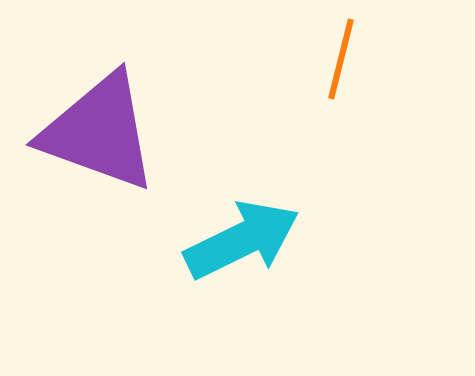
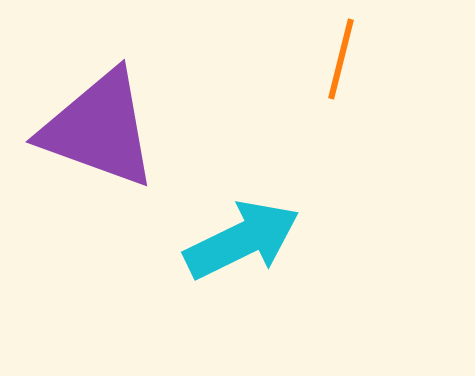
purple triangle: moved 3 px up
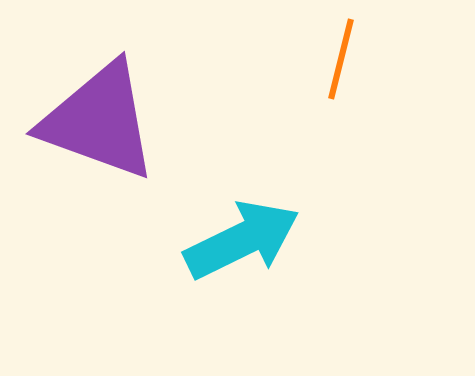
purple triangle: moved 8 px up
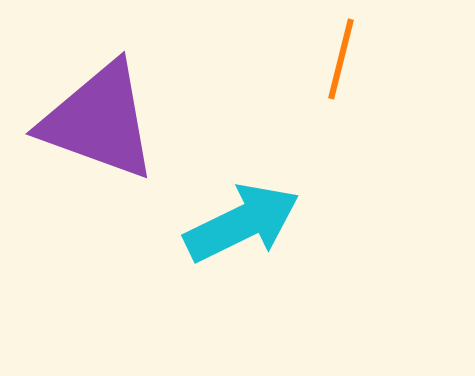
cyan arrow: moved 17 px up
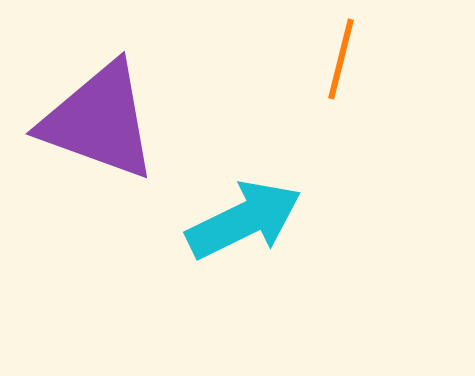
cyan arrow: moved 2 px right, 3 px up
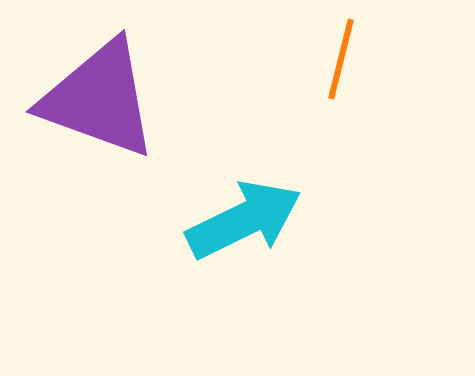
purple triangle: moved 22 px up
